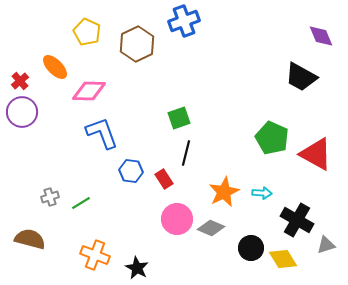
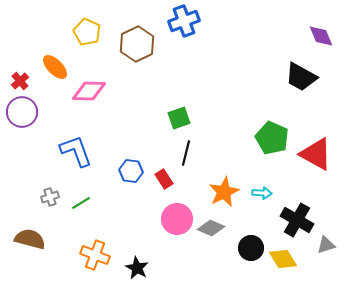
blue L-shape: moved 26 px left, 18 px down
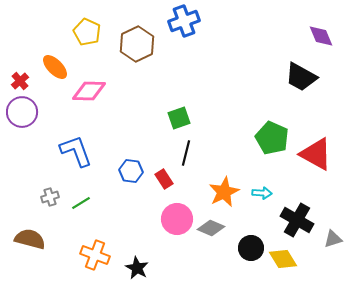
gray triangle: moved 7 px right, 6 px up
